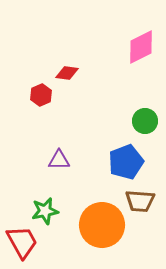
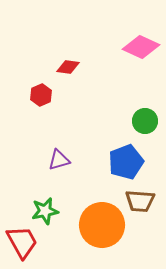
pink diamond: rotated 51 degrees clockwise
red diamond: moved 1 px right, 6 px up
purple triangle: rotated 15 degrees counterclockwise
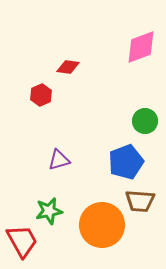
pink diamond: rotated 45 degrees counterclockwise
green star: moved 4 px right
red trapezoid: moved 1 px up
